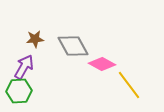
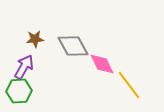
pink diamond: rotated 36 degrees clockwise
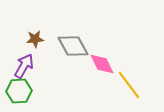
purple arrow: moved 1 px up
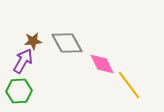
brown star: moved 2 px left, 2 px down
gray diamond: moved 6 px left, 3 px up
purple arrow: moved 1 px left, 5 px up
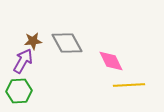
pink diamond: moved 9 px right, 3 px up
yellow line: rotated 56 degrees counterclockwise
